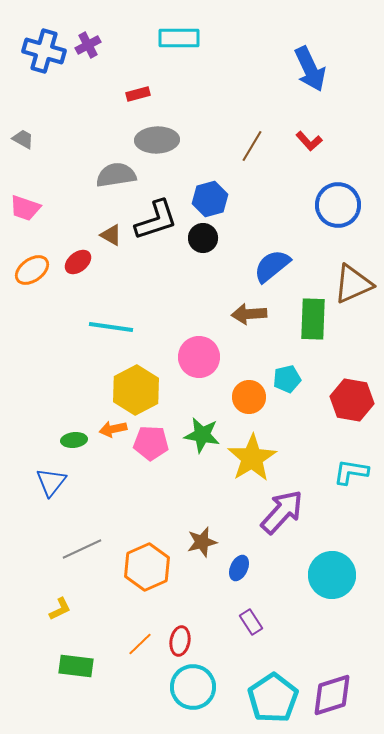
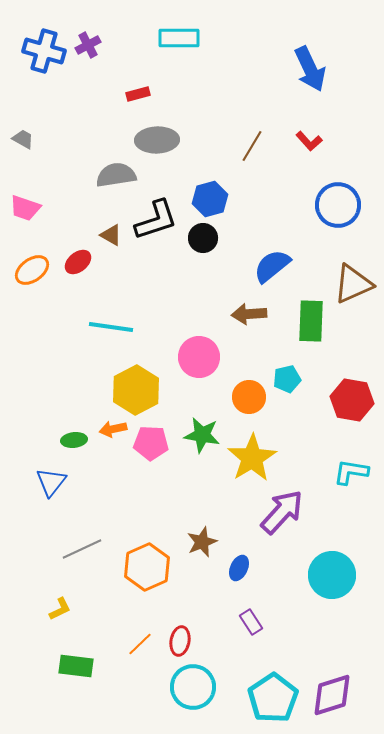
green rectangle at (313, 319): moved 2 px left, 2 px down
brown star at (202, 542): rotated 8 degrees counterclockwise
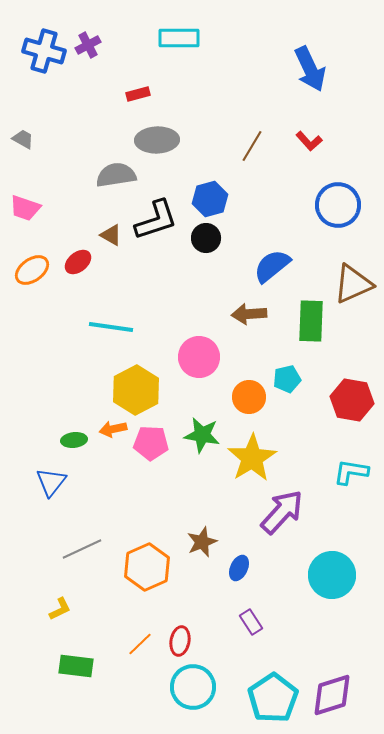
black circle at (203, 238): moved 3 px right
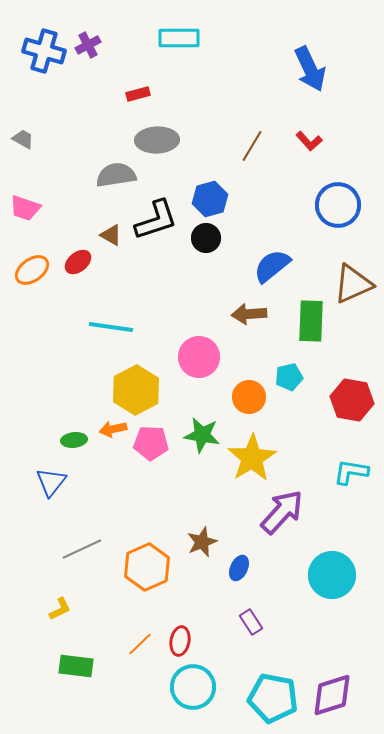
cyan pentagon at (287, 379): moved 2 px right, 2 px up
cyan pentagon at (273, 698): rotated 27 degrees counterclockwise
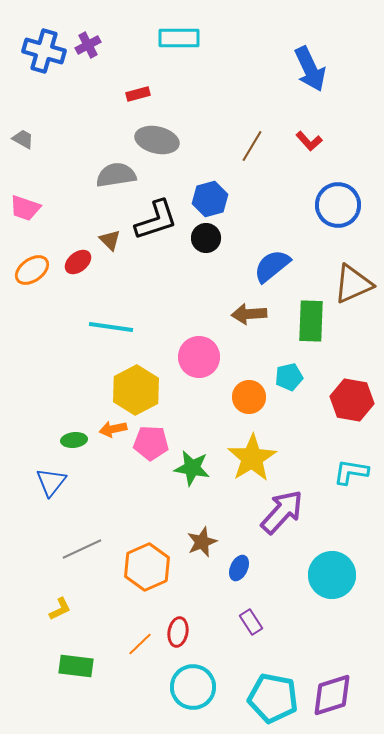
gray ellipse at (157, 140): rotated 15 degrees clockwise
brown triangle at (111, 235): moved 1 px left, 5 px down; rotated 15 degrees clockwise
green star at (202, 435): moved 10 px left, 33 px down
red ellipse at (180, 641): moved 2 px left, 9 px up
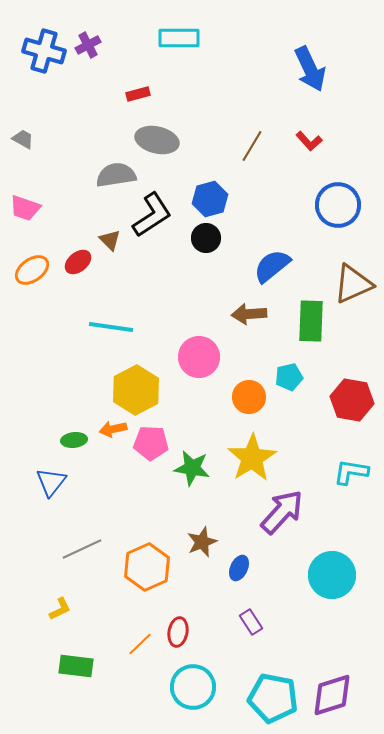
black L-shape at (156, 220): moved 4 px left, 5 px up; rotated 15 degrees counterclockwise
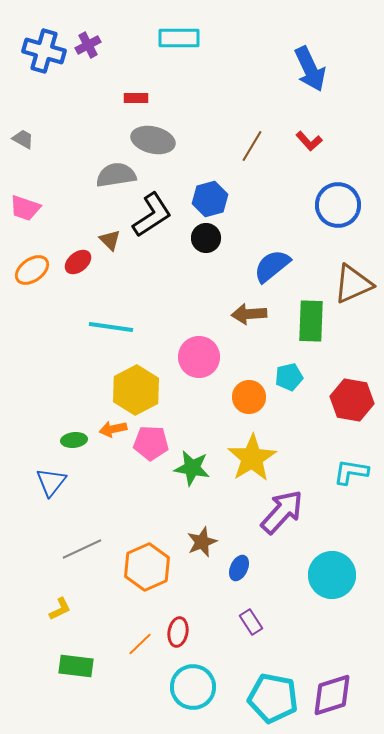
red rectangle at (138, 94): moved 2 px left, 4 px down; rotated 15 degrees clockwise
gray ellipse at (157, 140): moved 4 px left
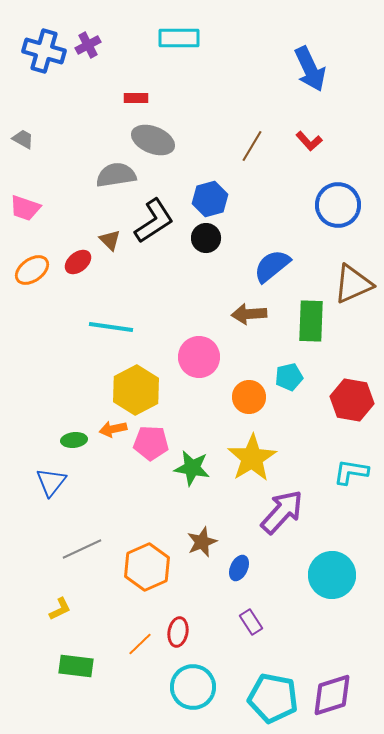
gray ellipse at (153, 140): rotated 9 degrees clockwise
black L-shape at (152, 215): moved 2 px right, 6 px down
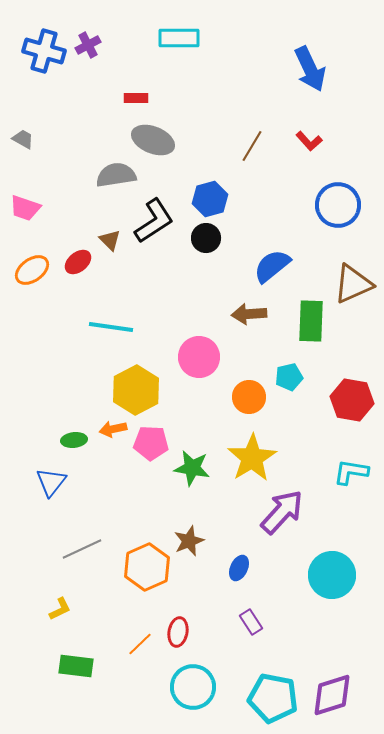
brown star at (202, 542): moved 13 px left, 1 px up
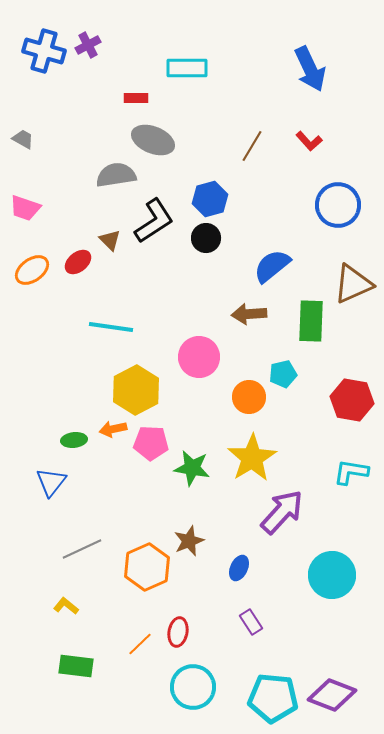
cyan rectangle at (179, 38): moved 8 px right, 30 px down
cyan pentagon at (289, 377): moved 6 px left, 3 px up
yellow L-shape at (60, 609): moved 6 px right, 3 px up; rotated 115 degrees counterclockwise
purple diamond at (332, 695): rotated 39 degrees clockwise
cyan pentagon at (273, 698): rotated 6 degrees counterclockwise
